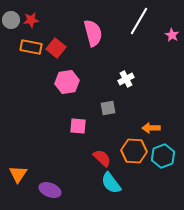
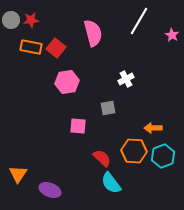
orange arrow: moved 2 px right
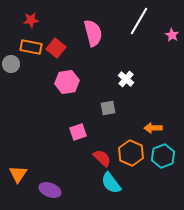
gray circle: moved 44 px down
white cross: rotated 21 degrees counterclockwise
pink square: moved 6 px down; rotated 24 degrees counterclockwise
orange hexagon: moved 3 px left, 2 px down; rotated 20 degrees clockwise
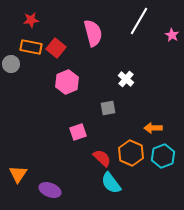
pink hexagon: rotated 15 degrees counterclockwise
